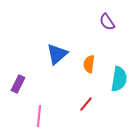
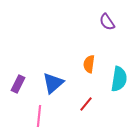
blue triangle: moved 4 px left, 29 px down
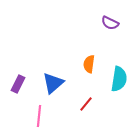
purple semicircle: moved 3 px right, 1 px down; rotated 30 degrees counterclockwise
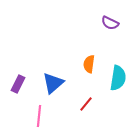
cyan semicircle: moved 1 px left, 1 px up
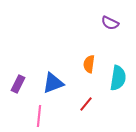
blue triangle: rotated 20 degrees clockwise
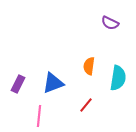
orange semicircle: moved 2 px down
red line: moved 1 px down
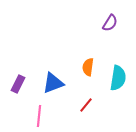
purple semicircle: rotated 84 degrees counterclockwise
orange semicircle: moved 1 px left, 1 px down
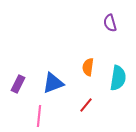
purple semicircle: rotated 132 degrees clockwise
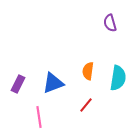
orange semicircle: moved 4 px down
pink line: moved 1 px down; rotated 15 degrees counterclockwise
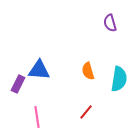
orange semicircle: rotated 24 degrees counterclockwise
cyan semicircle: moved 1 px right, 1 px down
blue triangle: moved 14 px left, 13 px up; rotated 25 degrees clockwise
red line: moved 7 px down
pink line: moved 2 px left
